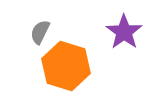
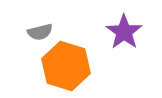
gray semicircle: rotated 130 degrees counterclockwise
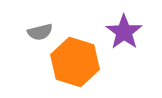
orange hexagon: moved 9 px right, 4 px up
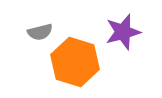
purple star: moved 1 px left; rotated 21 degrees clockwise
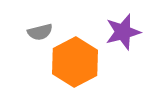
orange hexagon: rotated 15 degrees clockwise
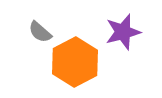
gray semicircle: rotated 55 degrees clockwise
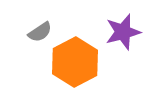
gray semicircle: rotated 75 degrees counterclockwise
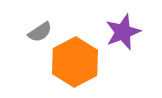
purple star: rotated 6 degrees counterclockwise
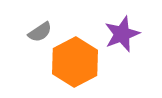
purple star: moved 1 px left, 2 px down
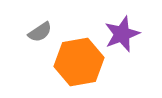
orange hexagon: moved 4 px right; rotated 18 degrees clockwise
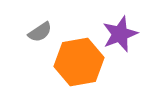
purple star: moved 2 px left
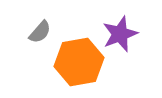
gray semicircle: rotated 15 degrees counterclockwise
